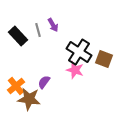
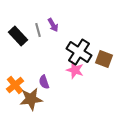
purple semicircle: rotated 56 degrees counterclockwise
orange cross: moved 1 px left, 1 px up
brown star: moved 2 px right; rotated 15 degrees counterclockwise
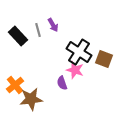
purple semicircle: moved 18 px right, 1 px down
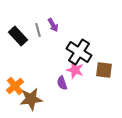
brown square: moved 11 px down; rotated 12 degrees counterclockwise
orange cross: moved 1 px down
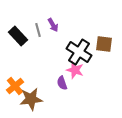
brown square: moved 26 px up
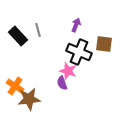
purple arrow: moved 23 px right; rotated 128 degrees counterclockwise
black cross: rotated 10 degrees counterclockwise
pink star: moved 7 px left, 1 px down
orange cross: rotated 18 degrees counterclockwise
brown star: moved 2 px left
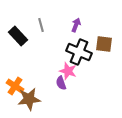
gray line: moved 3 px right, 5 px up
purple semicircle: moved 1 px left
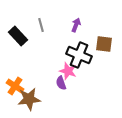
black cross: moved 3 px down
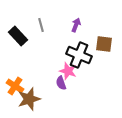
brown star: rotated 10 degrees counterclockwise
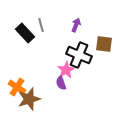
black rectangle: moved 7 px right, 3 px up
pink star: moved 2 px left, 1 px up; rotated 24 degrees clockwise
orange cross: moved 2 px right, 1 px down
